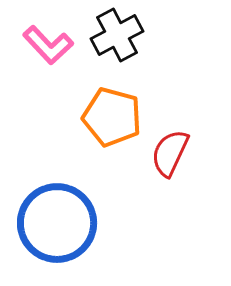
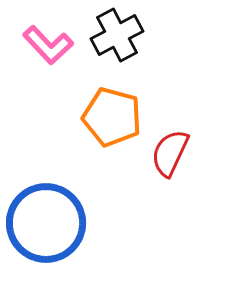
blue circle: moved 11 px left
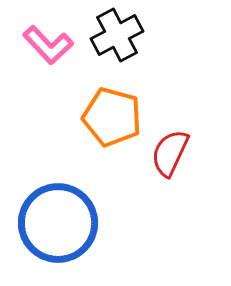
blue circle: moved 12 px right
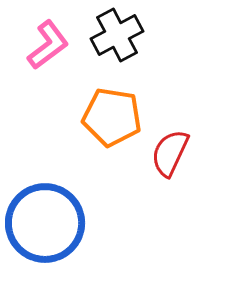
pink L-shape: rotated 84 degrees counterclockwise
orange pentagon: rotated 6 degrees counterclockwise
blue circle: moved 13 px left
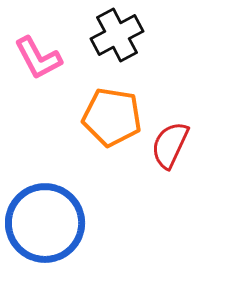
pink L-shape: moved 10 px left, 13 px down; rotated 99 degrees clockwise
red semicircle: moved 8 px up
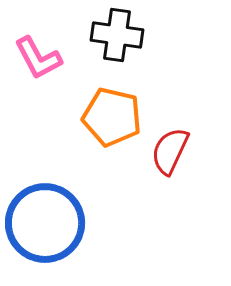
black cross: rotated 36 degrees clockwise
orange pentagon: rotated 4 degrees clockwise
red semicircle: moved 6 px down
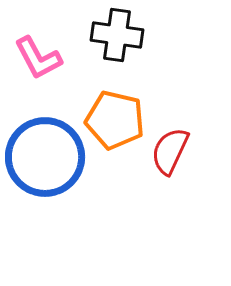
orange pentagon: moved 3 px right, 3 px down
blue circle: moved 66 px up
